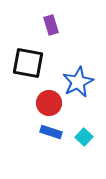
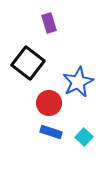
purple rectangle: moved 2 px left, 2 px up
black square: rotated 28 degrees clockwise
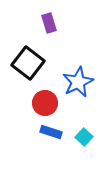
red circle: moved 4 px left
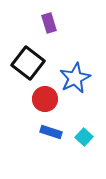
blue star: moved 3 px left, 4 px up
red circle: moved 4 px up
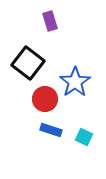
purple rectangle: moved 1 px right, 2 px up
blue star: moved 4 px down; rotated 8 degrees counterclockwise
blue rectangle: moved 2 px up
cyan square: rotated 18 degrees counterclockwise
